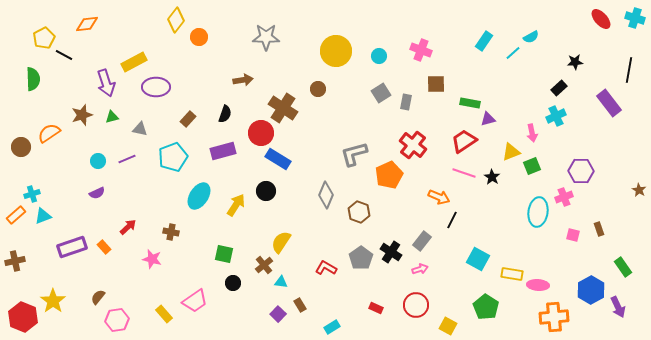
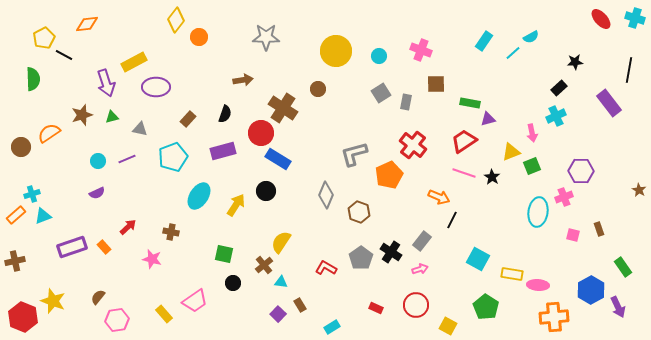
yellow star at (53, 301): rotated 15 degrees counterclockwise
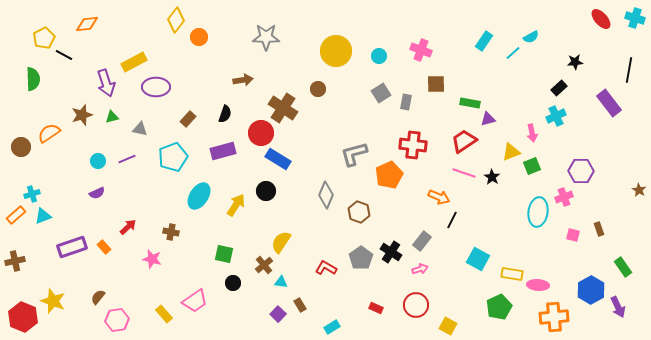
red cross at (413, 145): rotated 32 degrees counterclockwise
green pentagon at (486, 307): moved 13 px right; rotated 15 degrees clockwise
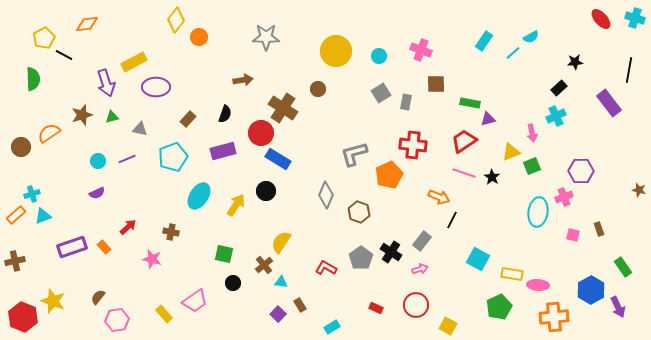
brown star at (639, 190): rotated 16 degrees counterclockwise
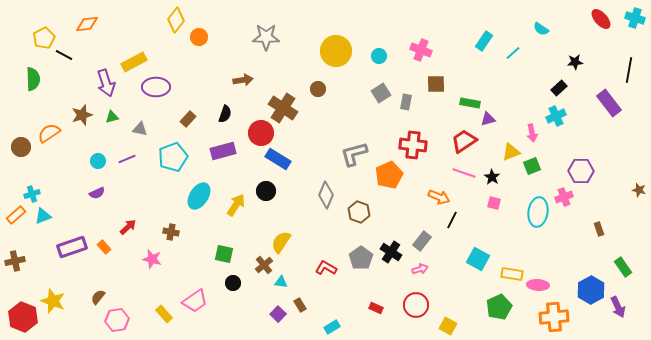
cyan semicircle at (531, 37): moved 10 px right, 8 px up; rotated 63 degrees clockwise
pink square at (573, 235): moved 79 px left, 32 px up
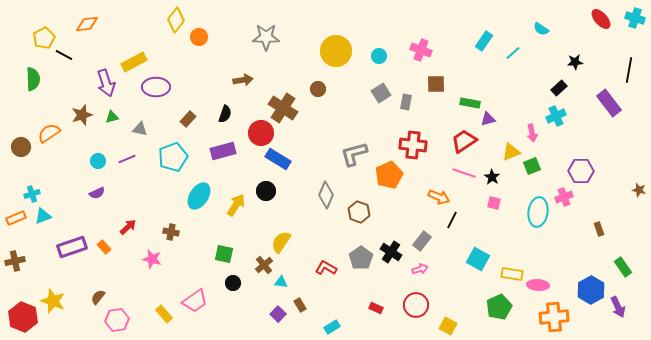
orange rectangle at (16, 215): moved 3 px down; rotated 18 degrees clockwise
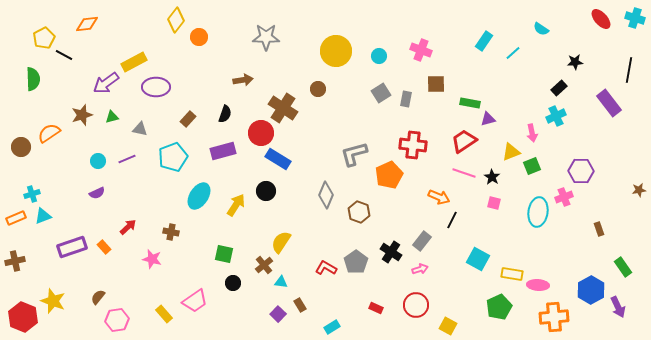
purple arrow at (106, 83): rotated 72 degrees clockwise
gray rectangle at (406, 102): moved 3 px up
brown star at (639, 190): rotated 24 degrees counterclockwise
gray pentagon at (361, 258): moved 5 px left, 4 px down
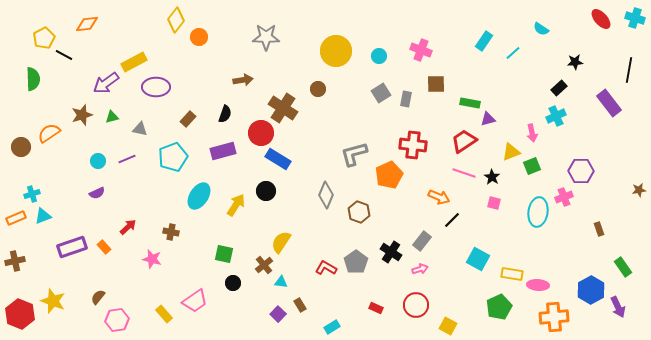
black line at (452, 220): rotated 18 degrees clockwise
red hexagon at (23, 317): moved 3 px left, 3 px up
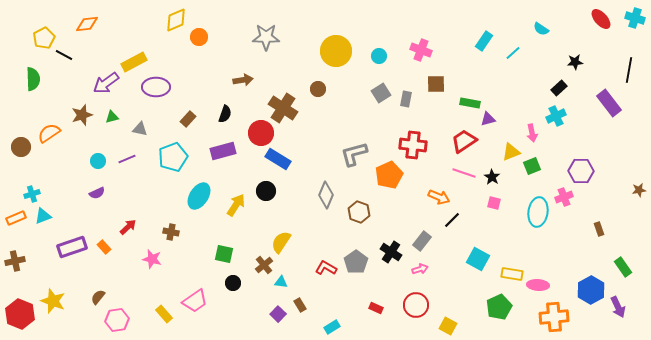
yellow diamond at (176, 20): rotated 30 degrees clockwise
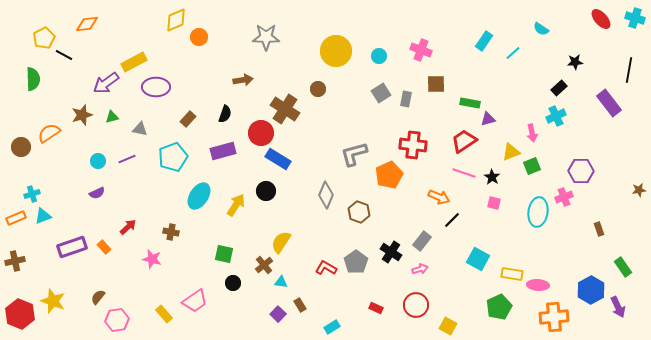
brown cross at (283, 108): moved 2 px right, 1 px down
